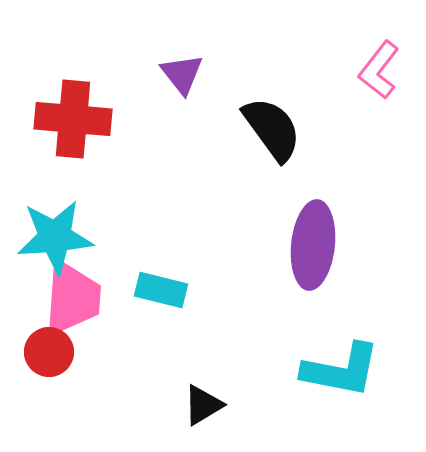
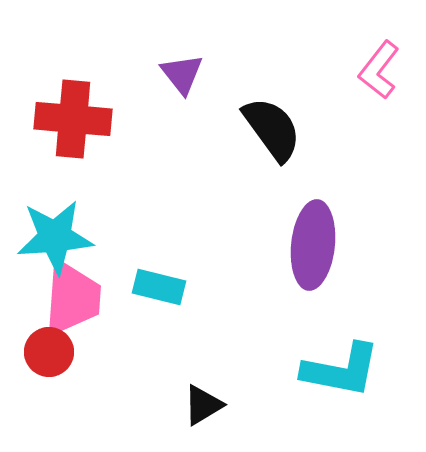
cyan rectangle: moved 2 px left, 3 px up
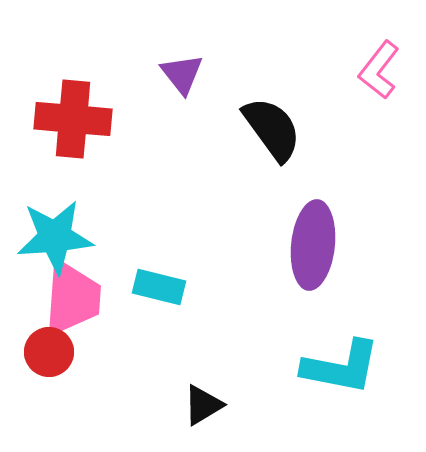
cyan L-shape: moved 3 px up
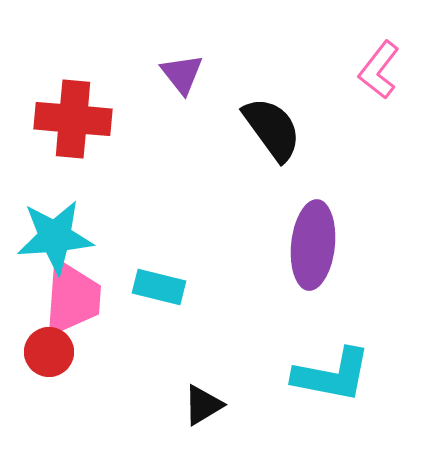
cyan L-shape: moved 9 px left, 8 px down
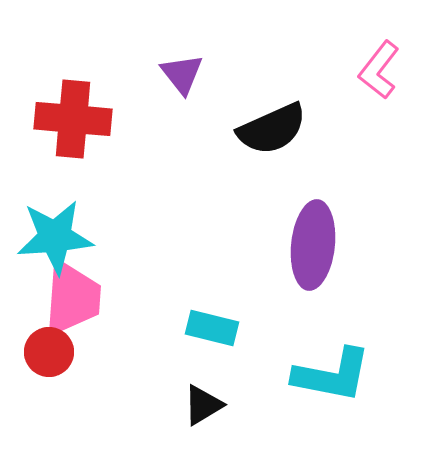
black semicircle: rotated 102 degrees clockwise
cyan rectangle: moved 53 px right, 41 px down
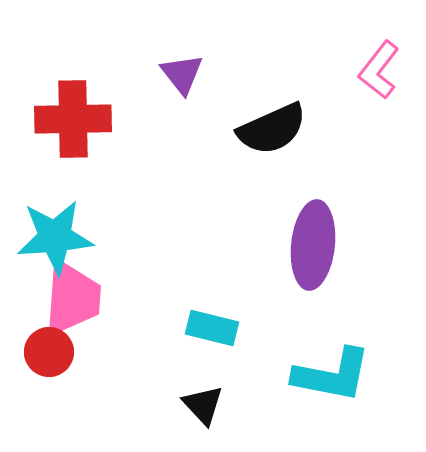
red cross: rotated 6 degrees counterclockwise
black triangle: rotated 42 degrees counterclockwise
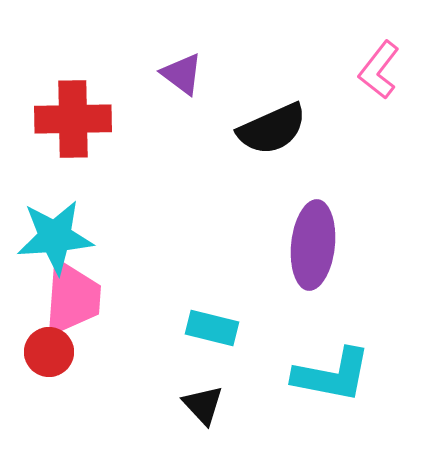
purple triangle: rotated 15 degrees counterclockwise
